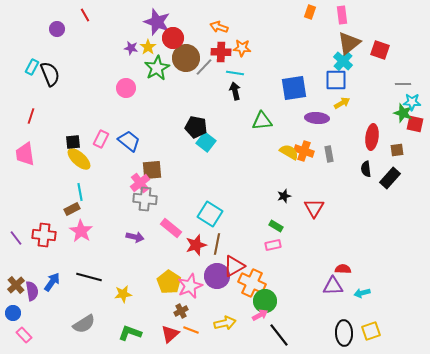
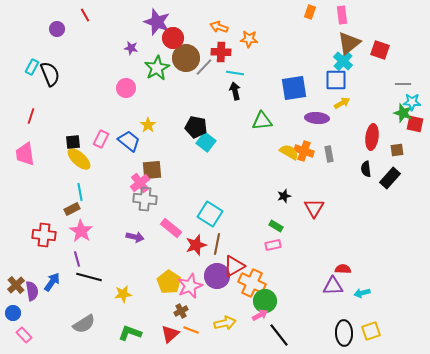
yellow star at (148, 47): moved 78 px down
orange star at (242, 48): moved 7 px right, 9 px up
purple line at (16, 238): moved 61 px right, 21 px down; rotated 21 degrees clockwise
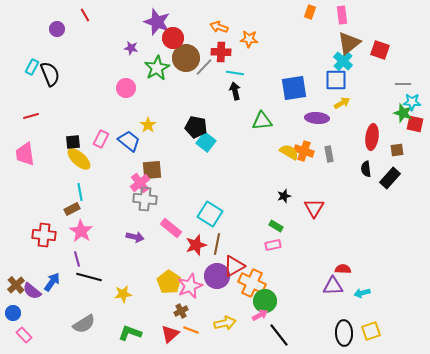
red line at (31, 116): rotated 56 degrees clockwise
purple semicircle at (32, 291): rotated 138 degrees clockwise
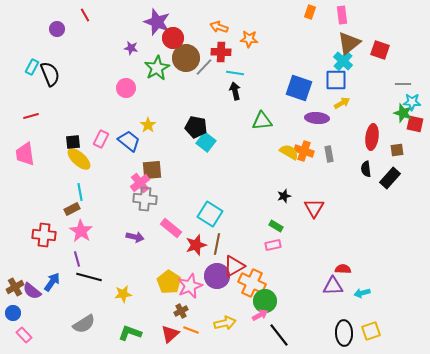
blue square at (294, 88): moved 5 px right; rotated 28 degrees clockwise
brown cross at (16, 285): moved 1 px left, 2 px down; rotated 12 degrees clockwise
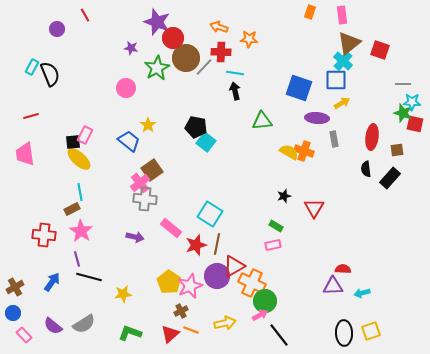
pink rectangle at (101, 139): moved 16 px left, 4 px up
gray rectangle at (329, 154): moved 5 px right, 15 px up
brown square at (152, 170): rotated 30 degrees counterclockwise
purple semicircle at (32, 291): moved 21 px right, 35 px down
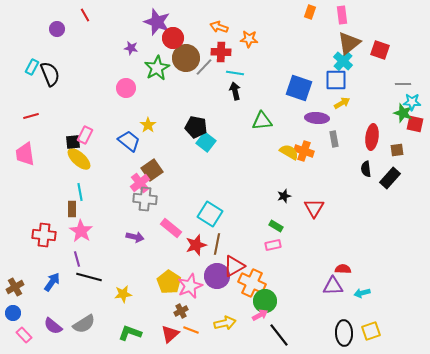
brown rectangle at (72, 209): rotated 63 degrees counterclockwise
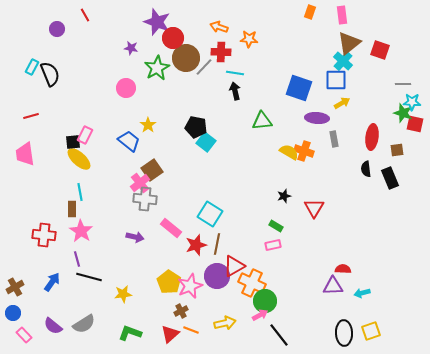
black rectangle at (390, 178): rotated 65 degrees counterclockwise
